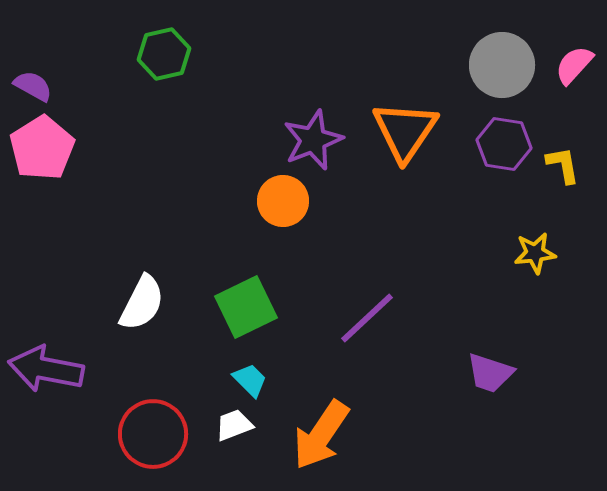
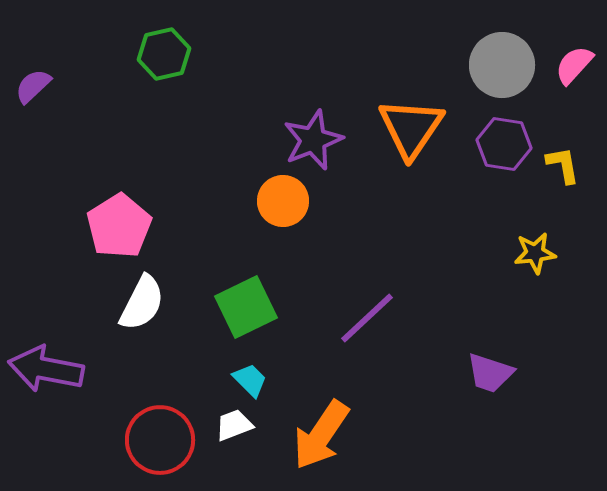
purple semicircle: rotated 72 degrees counterclockwise
orange triangle: moved 6 px right, 3 px up
pink pentagon: moved 77 px right, 78 px down
red circle: moved 7 px right, 6 px down
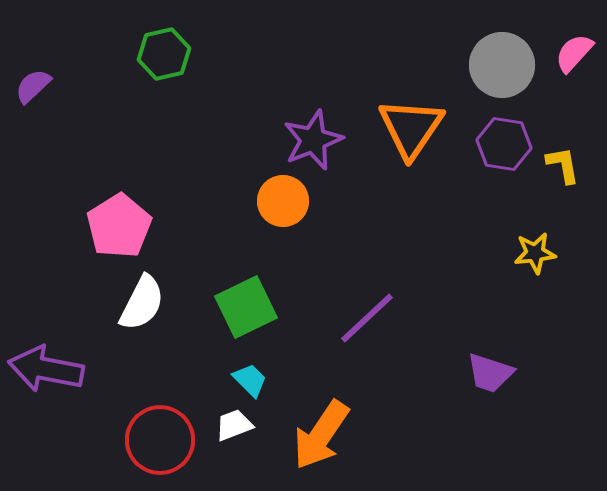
pink semicircle: moved 12 px up
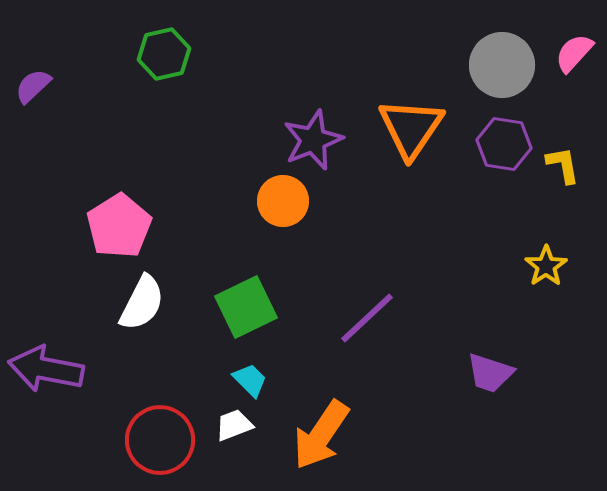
yellow star: moved 11 px right, 13 px down; rotated 27 degrees counterclockwise
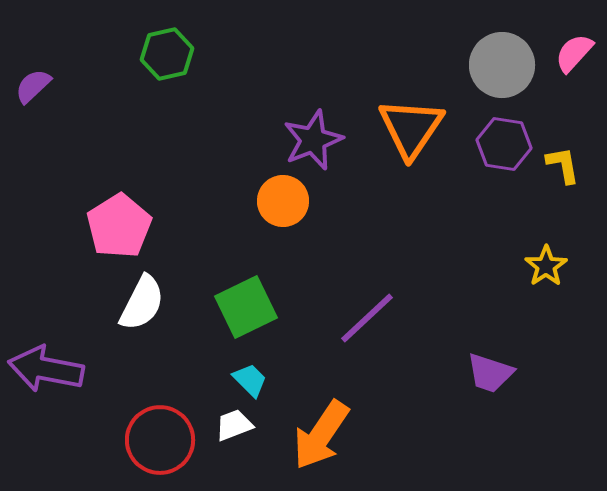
green hexagon: moved 3 px right
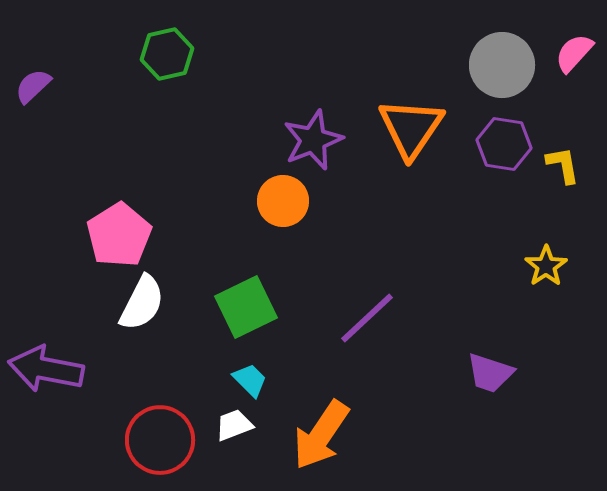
pink pentagon: moved 9 px down
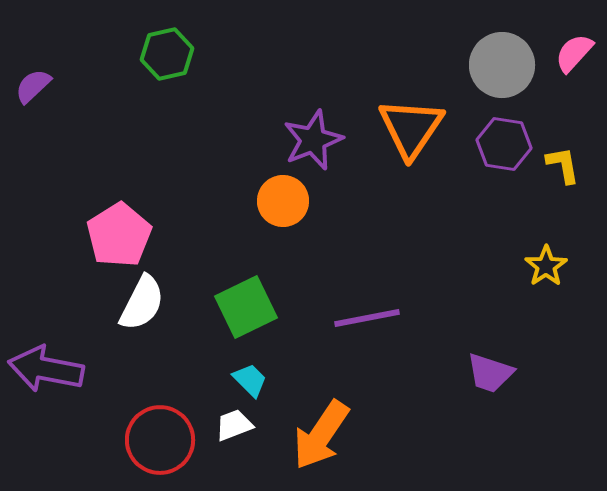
purple line: rotated 32 degrees clockwise
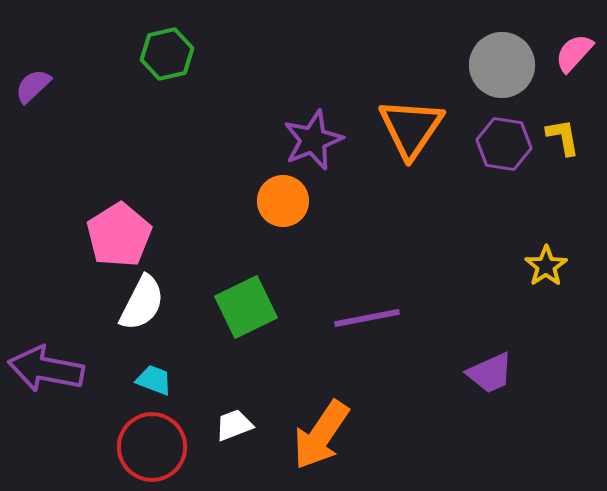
yellow L-shape: moved 28 px up
purple trapezoid: rotated 42 degrees counterclockwise
cyan trapezoid: moved 96 px left; rotated 24 degrees counterclockwise
red circle: moved 8 px left, 7 px down
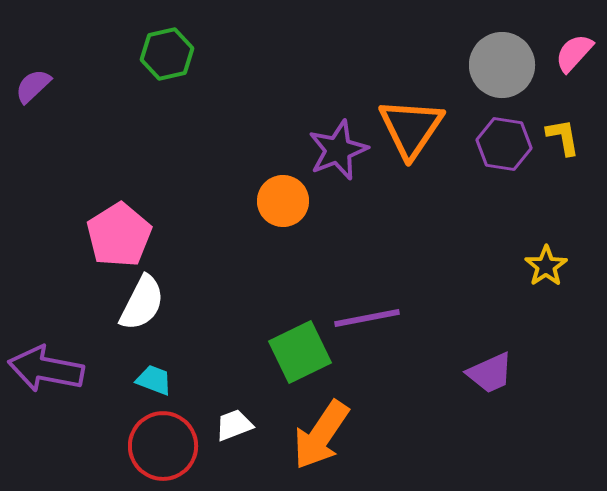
purple star: moved 25 px right, 10 px down
green square: moved 54 px right, 45 px down
red circle: moved 11 px right, 1 px up
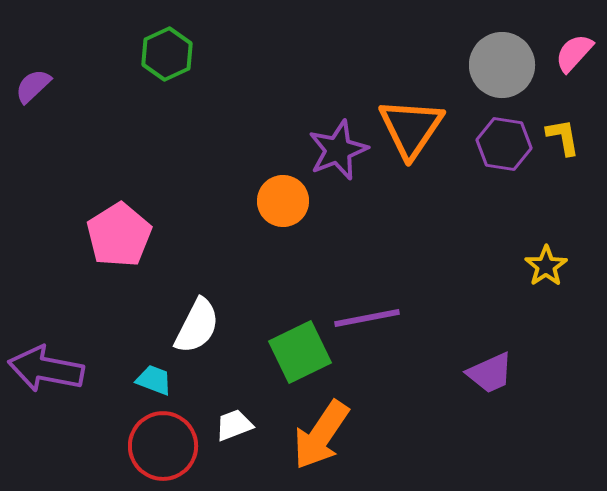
green hexagon: rotated 12 degrees counterclockwise
white semicircle: moved 55 px right, 23 px down
